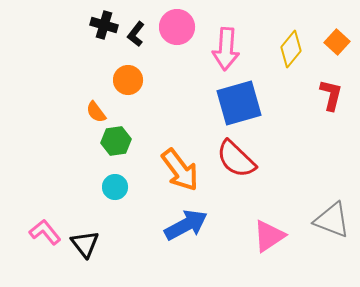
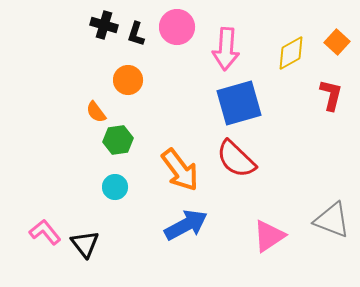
black L-shape: rotated 20 degrees counterclockwise
yellow diamond: moved 4 px down; rotated 21 degrees clockwise
green hexagon: moved 2 px right, 1 px up
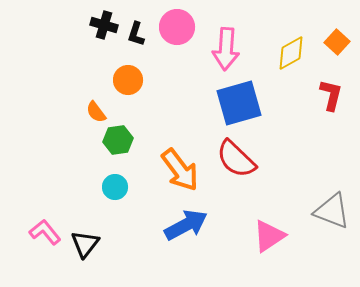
gray triangle: moved 9 px up
black triangle: rotated 16 degrees clockwise
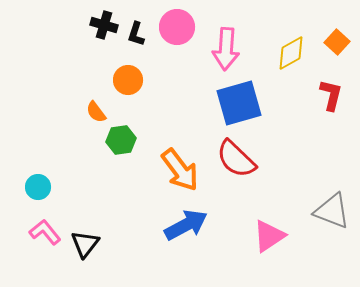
green hexagon: moved 3 px right
cyan circle: moved 77 px left
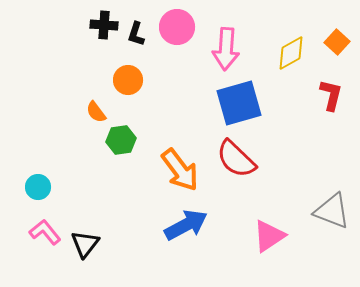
black cross: rotated 12 degrees counterclockwise
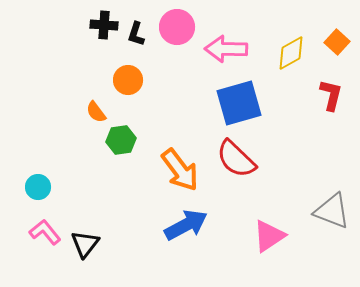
pink arrow: rotated 87 degrees clockwise
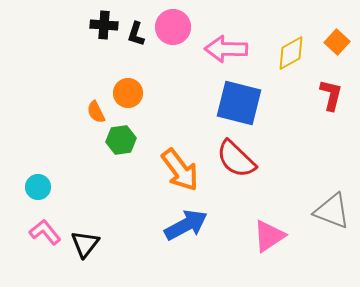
pink circle: moved 4 px left
orange circle: moved 13 px down
blue square: rotated 30 degrees clockwise
orange semicircle: rotated 10 degrees clockwise
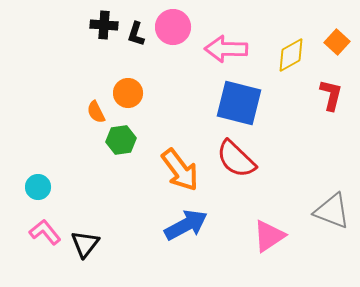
yellow diamond: moved 2 px down
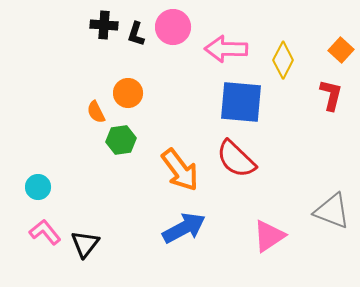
orange square: moved 4 px right, 8 px down
yellow diamond: moved 8 px left, 5 px down; rotated 33 degrees counterclockwise
blue square: moved 2 px right, 1 px up; rotated 9 degrees counterclockwise
blue arrow: moved 2 px left, 3 px down
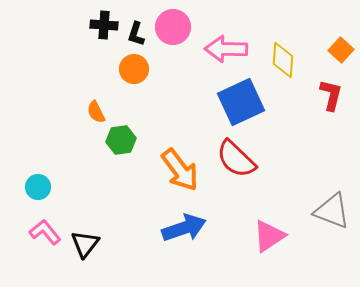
yellow diamond: rotated 24 degrees counterclockwise
orange circle: moved 6 px right, 24 px up
blue square: rotated 30 degrees counterclockwise
blue arrow: rotated 9 degrees clockwise
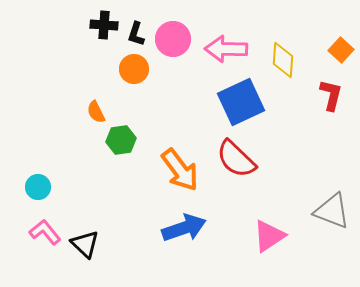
pink circle: moved 12 px down
black triangle: rotated 24 degrees counterclockwise
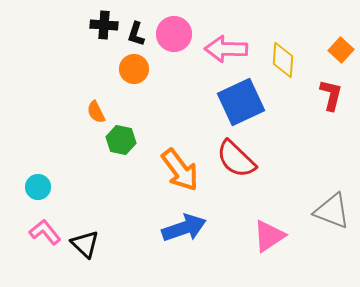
pink circle: moved 1 px right, 5 px up
green hexagon: rotated 20 degrees clockwise
